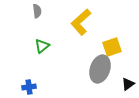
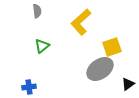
gray ellipse: rotated 36 degrees clockwise
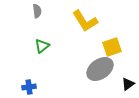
yellow L-shape: moved 4 px right, 1 px up; rotated 80 degrees counterclockwise
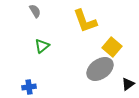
gray semicircle: moved 2 px left; rotated 24 degrees counterclockwise
yellow L-shape: rotated 12 degrees clockwise
yellow square: rotated 30 degrees counterclockwise
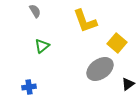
yellow square: moved 5 px right, 4 px up
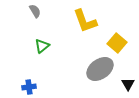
black triangle: rotated 24 degrees counterclockwise
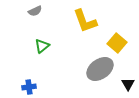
gray semicircle: rotated 96 degrees clockwise
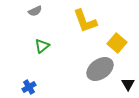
blue cross: rotated 24 degrees counterclockwise
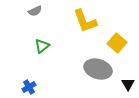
gray ellipse: moved 2 px left; rotated 52 degrees clockwise
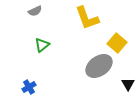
yellow L-shape: moved 2 px right, 3 px up
green triangle: moved 1 px up
gray ellipse: moved 1 px right, 3 px up; rotated 52 degrees counterclockwise
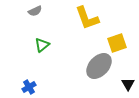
yellow square: rotated 30 degrees clockwise
gray ellipse: rotated 12 degrees counterclockwise
